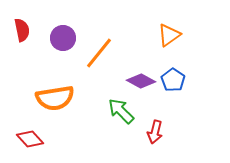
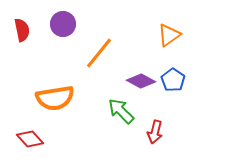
purple circle: moved 14 px up
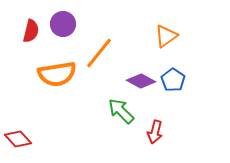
red semicircle: moved 9 px right, 1 px down; rotated 25 degrees clockwise
orange triangle: moved 3 px left, 1 px down
orange semicircle: moved 2 px right, 24 px up
red diamond: moved 12 px left
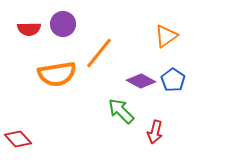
red semicircle: moved 2 px left, 2 px up; rotated 75 degrees clockwise
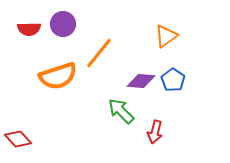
orange semicircle: moved 1 px right, 2 px down; rotated 9 degrees counterclockwise
purple diamond: rotated 24 degrees counterclockwise
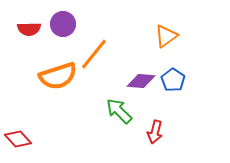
orange line: moved 5 px left, 1 px down
green arrow: moved 2 px left
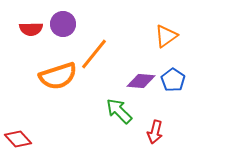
red semicircle: moved 2 px right
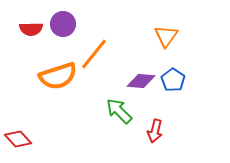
orange triangle: rotated 20 degrees counterclockwise
red arrow: moved 1 px up
